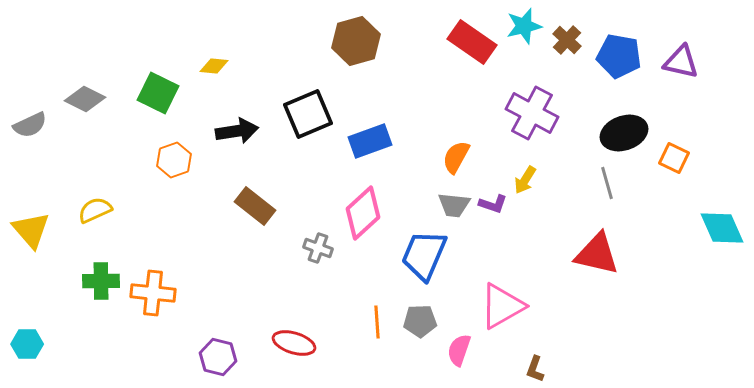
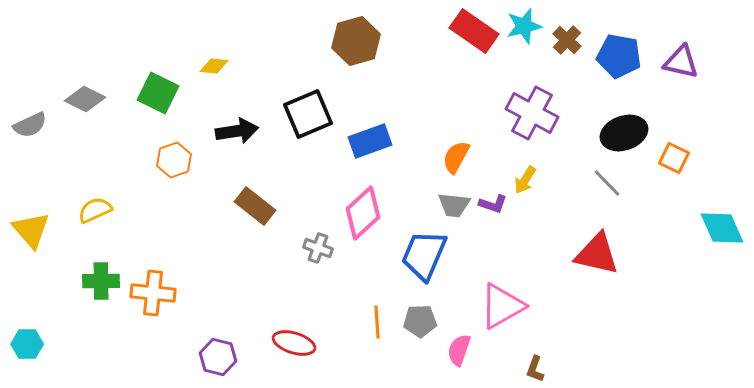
red rectangle: moved 2 px right, 11 px up
gray line: rotated 28 degrees counterclockwise
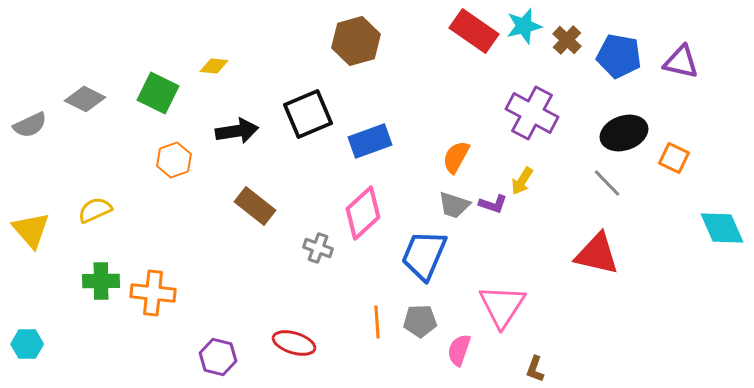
yellow arrow: moved 3 px left, 1 px down
gray trapezoid: rotated 12 degrees clockwise
pink triangle: rotated 27 degrees counterclockwise
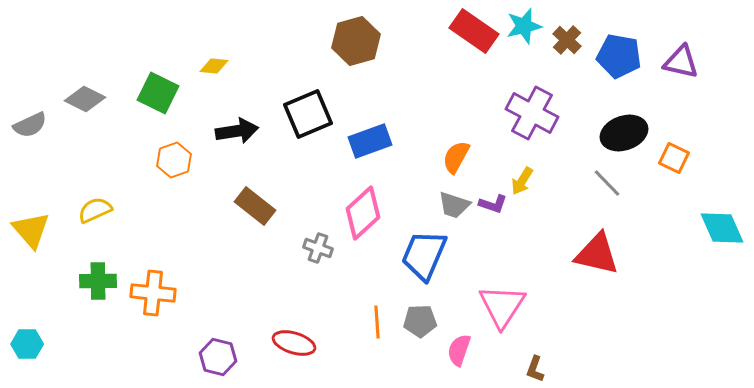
green cross: moved 3 px left
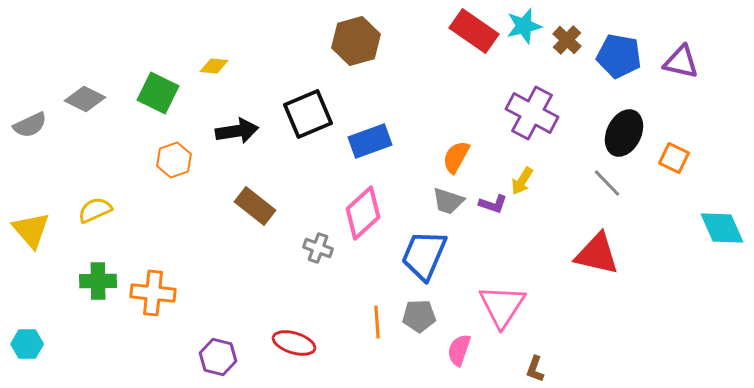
black ellipse: rotated 45 degrees counterclockwise
gray trapezoid: moved 6 px left, 4 px up
gray pentagon: moved 1 px left, 5 px up
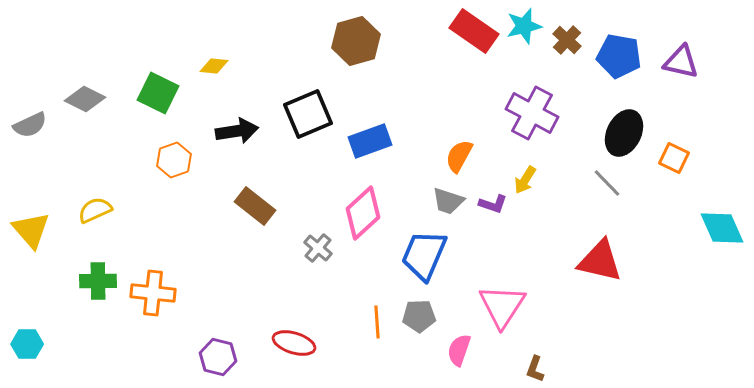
orange semicircle: moved 3 px right, 1 px up
yellow arrow: moved 3 px right, 1 px up
gray cross: rotated 20 degrees clockwise
red triangle: moved 3 px right, 7 px down
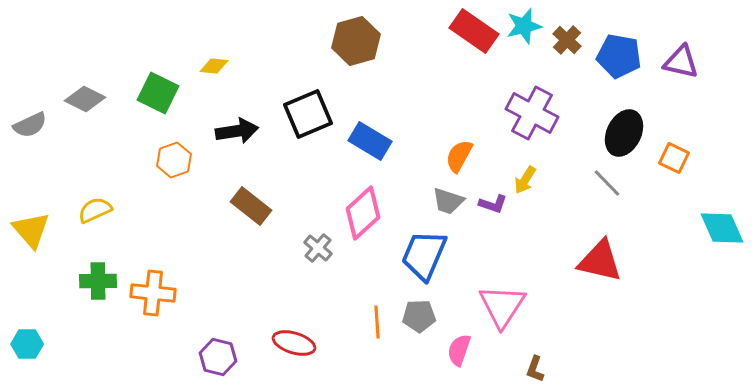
blue rectangle: rotated 51 degrees clockwise
brown rectangle: moved 4 px left
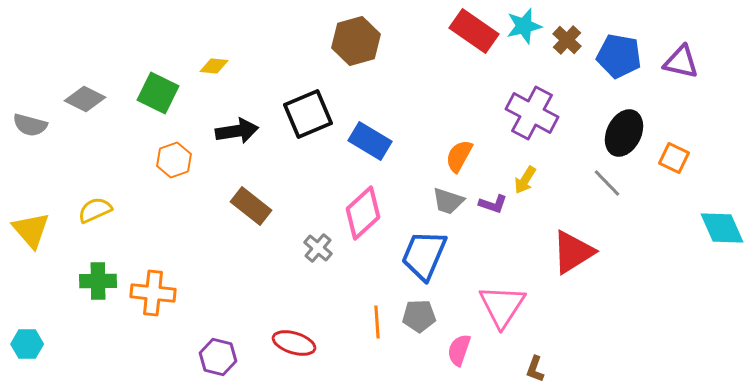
gray semicircle: rotated 40 degrees clockwise
red triangle: moved 27 px left, 9 px up; rotated 45 degrees counterclockwise
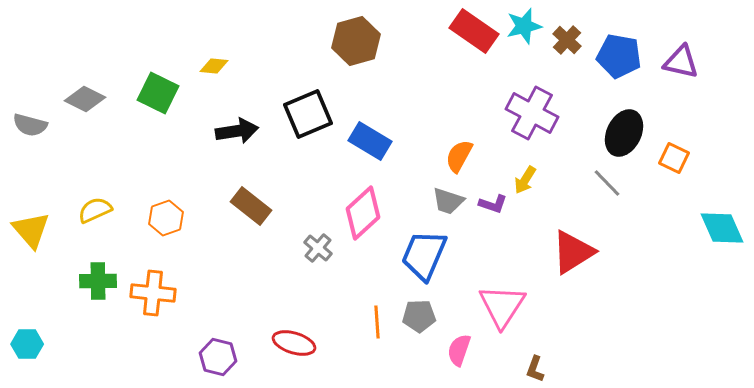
orange hexagon: moved 8 px left, 58 px down
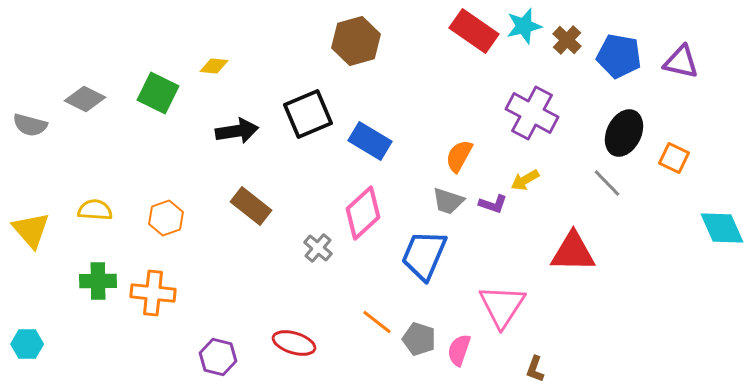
yellow arrow: rotated 28 degrees clockwise
yellow semicircle: rotated 28 degrees clockwise
red triangle: rotated 33 degrees clockwise
gray pentagon: moved 23 px down; rotated 20 degrees clockwise
orange line: rotated 48 degrees counterclockwise
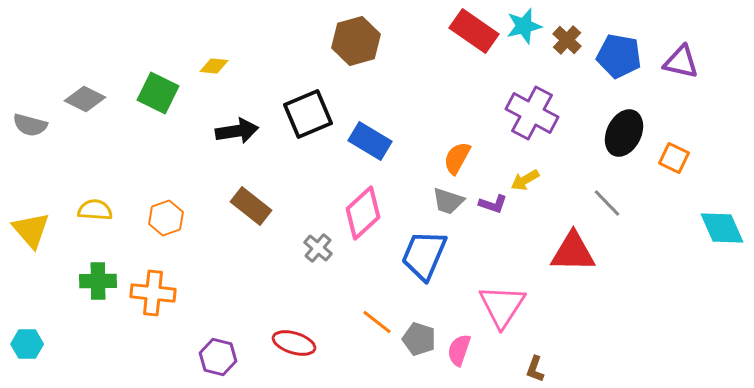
orange semicircle: moved 2 px left, 2 px down
gray line: moved 20 px down
